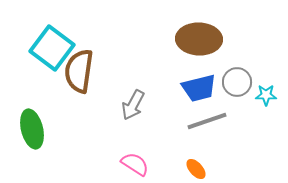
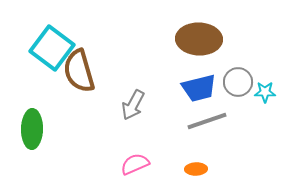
brown semicircle: rotated 24 degrees counterclockwise
gray circle: moved 1 px right
cyan star: moved 1 px left, 3 px up
green ellipse: rotated 15 degrees clockwise
pink semicircle: rotated 56 degrees counterclockwise
orange ellipse: rotated 50 degrees counterclockwise
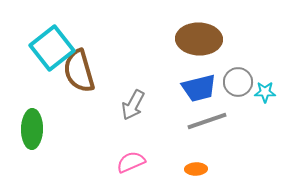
cyan square: rotated 15 degrees clockwise
pink semicircle: moved 4 px left, 2 px up
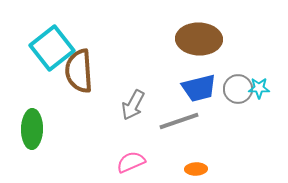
brown semicircle: rotated 12 degrees clockwise
gray circle: moved 7 px down
cyan star: moved 6 px left, 4 px up
gray line: moved 28 px left
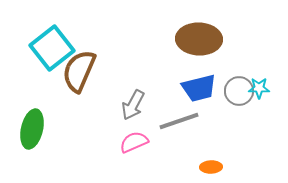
brown semicircle: rotated 27 degrees clockwise
gray circle: moved 1 px right, 2 px down
green ellipse: rotated 12 degrees clockwise
pink semicircle: moved 3 px right, 20 px up
orange ellipse: moved 15 px right, 2 px up
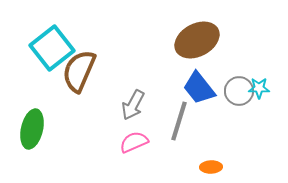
brown ellipse: moved 2 px left, 1 px down; rotated 30 degrees counterclockwise
blue trapezoid: rotated 66 degrees clockwise
gray line: rotated 54 degrees counterclockwise
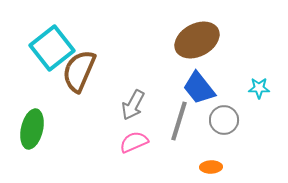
gray circle: moved 15 px left, 29 px down
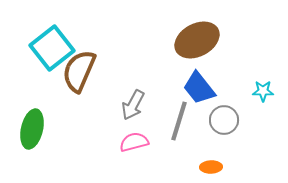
cyan star: moved 4 px right, 3 px down
pink semicircle: rotated 8 degrees clockwise
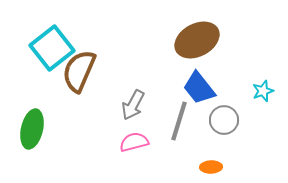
cyan star: rotated 20 degrees counterclockwise
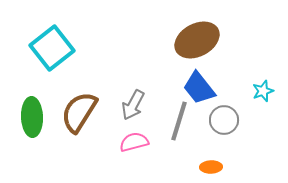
brown semicircle: moved 41 px down; rotated 9 degrees clockwise
green ellipse: moved 12 px up; rotated 15 degrees counterclockwise
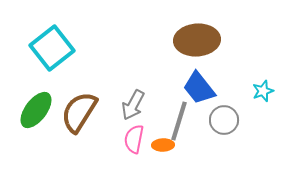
brown ellipse: rotated 24 degrees clockwise
green ellipse: moved 4 px right, 7 px up; rotated 39 degrees clockwise
pink semicircle: moved 3 px up; rotated 64 degrees counterclockwise
orange ellipse: moved 48 px left, 22 px up
